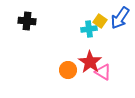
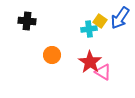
orange circle: moved 16 px left, 15 px up
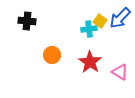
blue arrow: rotated 10 degrees clockwise
pink triangle: moved 17 px right
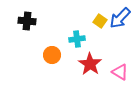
cyan cross: moved 12 px left, 10 px down
red star: moved 2 px down
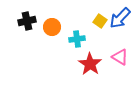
black cross: rotated 18 degrees counterclockwise
orange circle: moved 28 px up
pink triangle: moved 15 px up
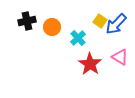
blue arrow: moved 4 px left, 6 px down
cyan cross: moved 1 px right, 1 px up; rotated 35 degrees counterclockwise
